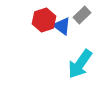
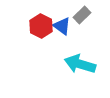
red hexagon: moved 3 px left, 6 px down; rotated 15 degrees counterclockwise
cyan arrow: rotated 72 degrees clockwise
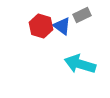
gray rectangle: rotated 18 degrees clockwise
red hexagon: rotated 10 degrees counterclockwise
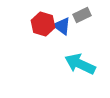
red hexagon: moved 2 px right, 2 px up
cyan arrow: rotated 8 degrees clockwise
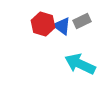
gray rectangle: moved 6 px down
